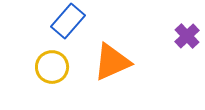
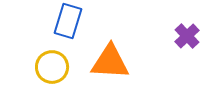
blue rectangle: rotated 24 degrees counterclockwise
orange triangle: moved 2 px left; rotated 27 degrees clockwise
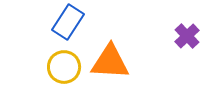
blue rectangle: moved 1 px down; rotated 16 degrees clockwise
yellow circle: moved 12 px right
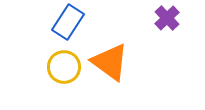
purple cross: moved 20 px left, 18 px up
orange triangle: rotated 33 degrees clockwise
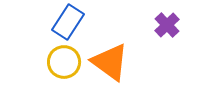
purple cross: moved 7 px down
yellow circle: moved 5 px up
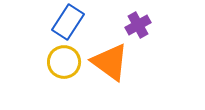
purple cross: moved 29 px left; rotated 15 degrees clockwise
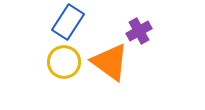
purple cross: moved 1 px right, 6 px down
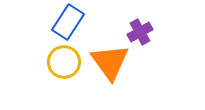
purple cross: moved 1 px right, 1 px down
orange triangle: rotated 18 degrees clockwise
